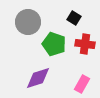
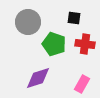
black square: rotated 24 degrees counterclockwise
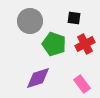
gray circle: moved 2 px right, 1 px up
red cross: rotated 36 degrees counterclockwise
pink rectangle: rotated 66 degrees counterclockwise
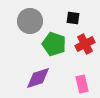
black square: moved 1 px left
pink rectangle: rotated 24 degrees clockwise
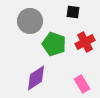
black square: moved 6 px up
red cross: moved 2 px up
purple diamond: moved 2 px left; rotated 16 degrees counterclockwise
pink rectangle: rotated 18 degrees counterclockwise
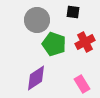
gray circle: moved 7 px right, 1 px up
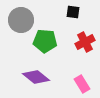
gray circle: moved 16 px left
green pentagon: moved 9 px left, 3 px up; rotated 15 degrees counterclockwise
purple diamond: moved 1 px up; rotated 72 degrees clockwise
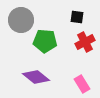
black square: moved 4 px right, 5 px down
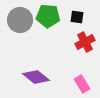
gray circle: moved 1 px left
green pentagon: moved 3 px right, 25 px up
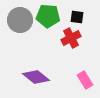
red cross: moved 14 px left, 4 px up
pink rectangle: moved 3 px right, 4 px up
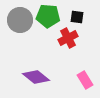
red cross: moved 3 px left
